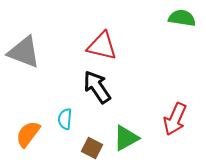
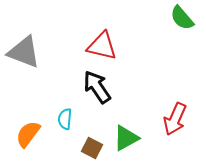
green semicircle: rotated 140 degrees counterclockwise
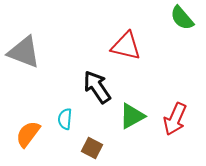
red triangle: moved 24 px right
green triangle: moved 6 px right, 22 px up
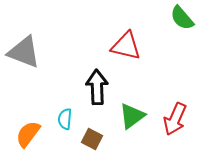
black arrow: rotated 32 degrees clockwise
green triangle: rotated 8 degrees counterclockwise
brown square: moved 9 px up
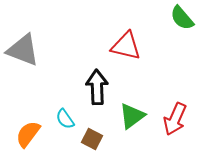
gray triangle: moved 1 px left, 2 px up
cyan semicircle: rotated 40 degrees counterclockwise
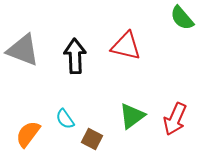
black arrow: moved 22 px left, 31 px up
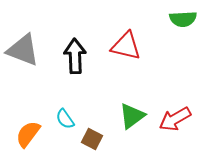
green semicircle: moved 1 px right, 1 px down; rotated 52 degrees counterclockwise
red arrow: rotated 36 degrees clockwise
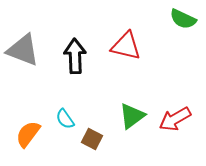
green semicircle: rotated 28 degrees clockwise
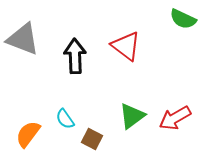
red triangle: rotated 24 degrees clockwise
gray triangle: moved 11 px up
red arrow: moved 1 px up
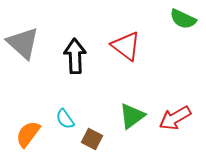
gray triangle: moved 4 px down; rotated 21 degrees clockwise
